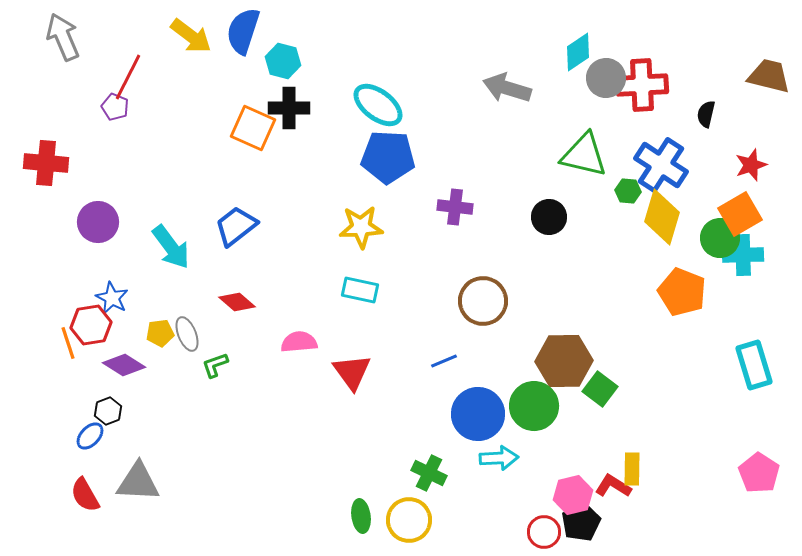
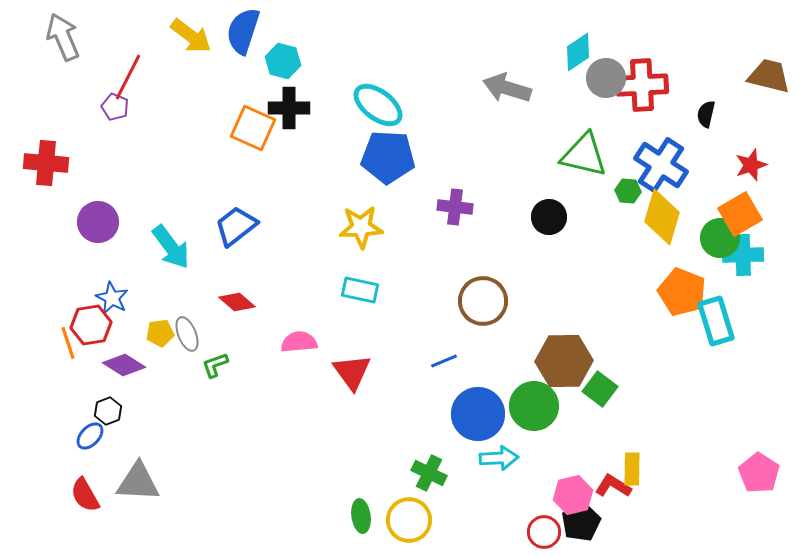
cyan rectangle at (754, 365): moved 38 px left, 44 px up
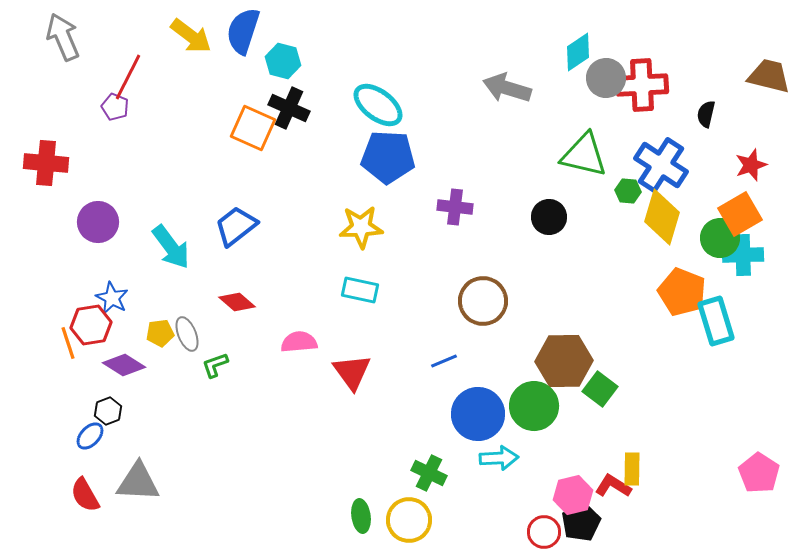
black cross at (289, 108): rotated 24 degrees clockwise
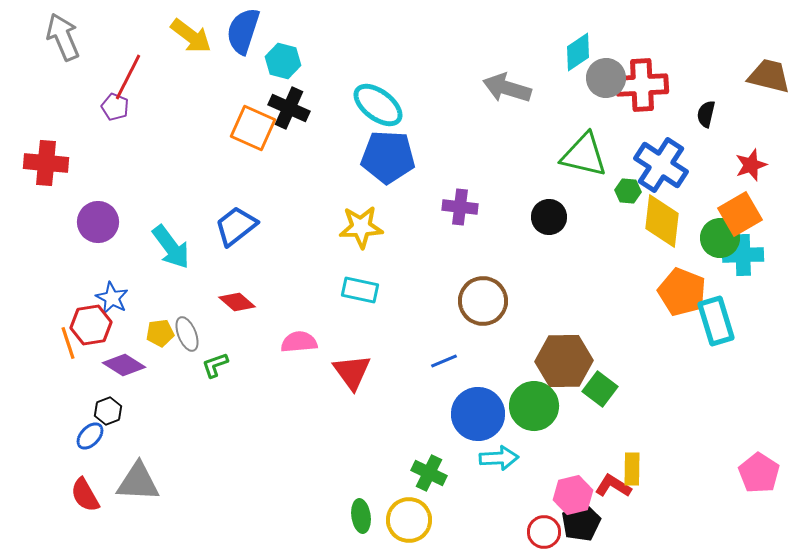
purple cross at (455, 207): moved 5 px right
yellow diamond at (662, 217): moved 4 px down; rotated 10 degrees counterclockwise
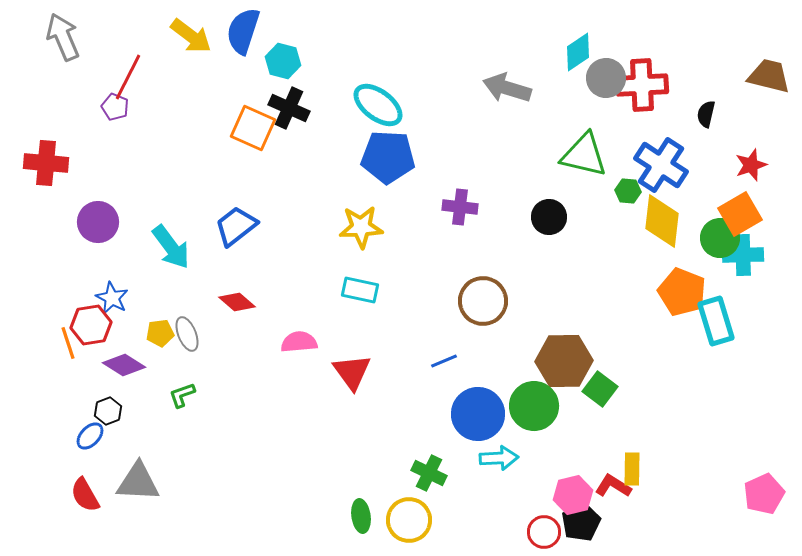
green L-shape at (215, 365): moved 33 px left, 30 px down
pink pentagon at (759, 473): moved 5 px right, 21 px down; rotated 15 degrees clockwise
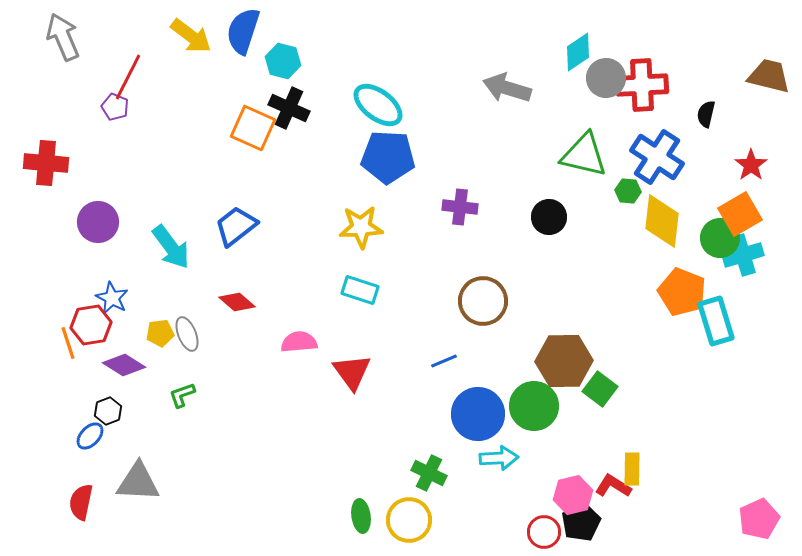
blue cross at (661, 165): moved 4 px left, 8 px up
red star at (751, 165): rotated 16 degrees counterclockwise
cyan cross at (743, 255): rotated 15 degrees counterclockwise
cyan rectangle at (360, 290): rotated 6 degrees clockwise
pink pentagon at (764, 494): moved 5 px left, 25 px down
red semicircle at (85, 495): moved 4 px left, 7 px down; rotated 42 degrees clockwise
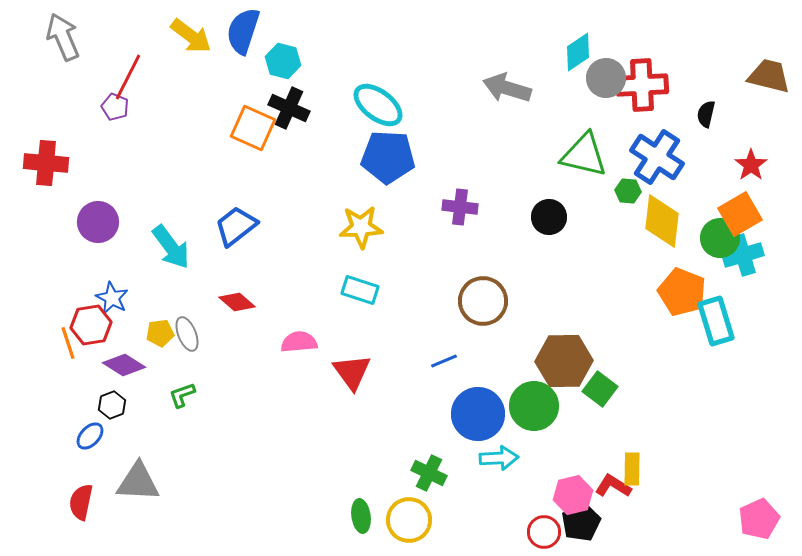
black hexagon at (108, 411): moved 4 px right, 6 px up
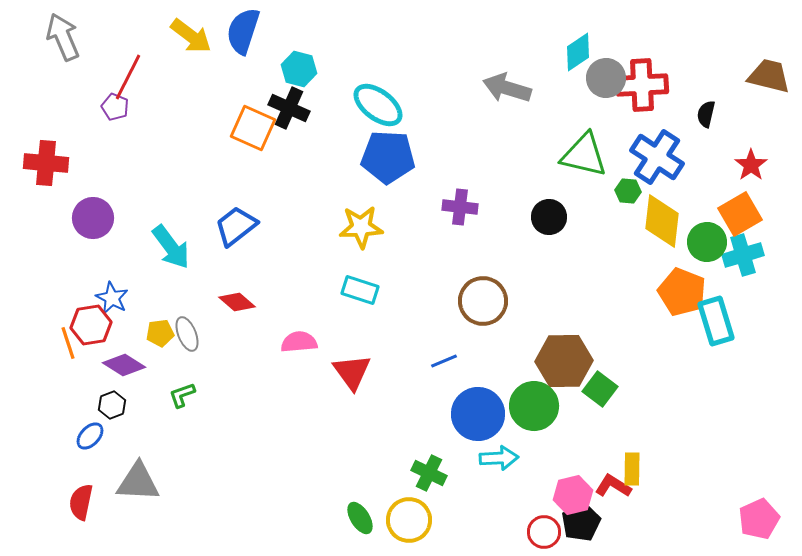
cyan hexagon at (283, 61): moved 16 px right, 8 px down
purple circle at (98, 222): moved 5 px left, 4 px up
green circle at (720, 238): moved 13 px left, 4 px down
green ellipse at (361, 516): moved 1 px left, 2 px down; rotated 24 degrees counterclockwise
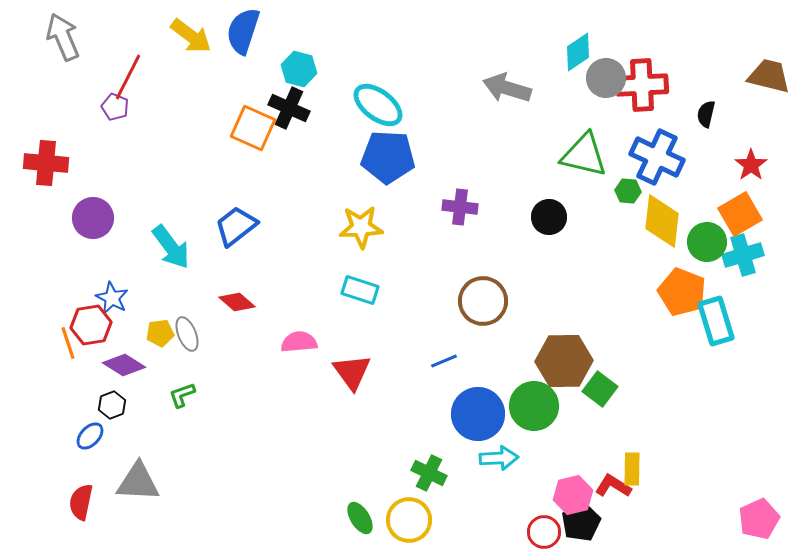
blue cross at (657, 157): rotated 8 degrees counterclockwise
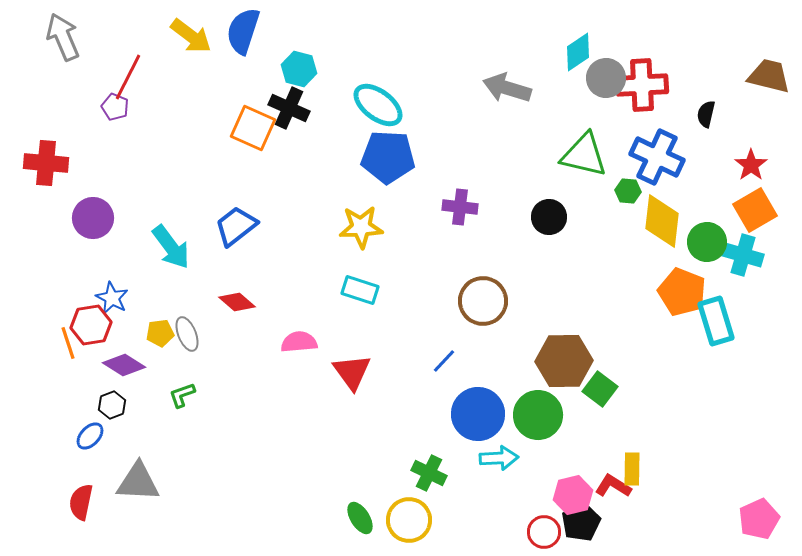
orange square at (740, 214): moved 15 px right, 4 px up
cyan cross at (743, 255): rotated 33 degrees clockwise
blue line at (444, 361): rotated 24 degrees counterclockwise
green circle at (534, 406): moved 4 px right, 9 px down
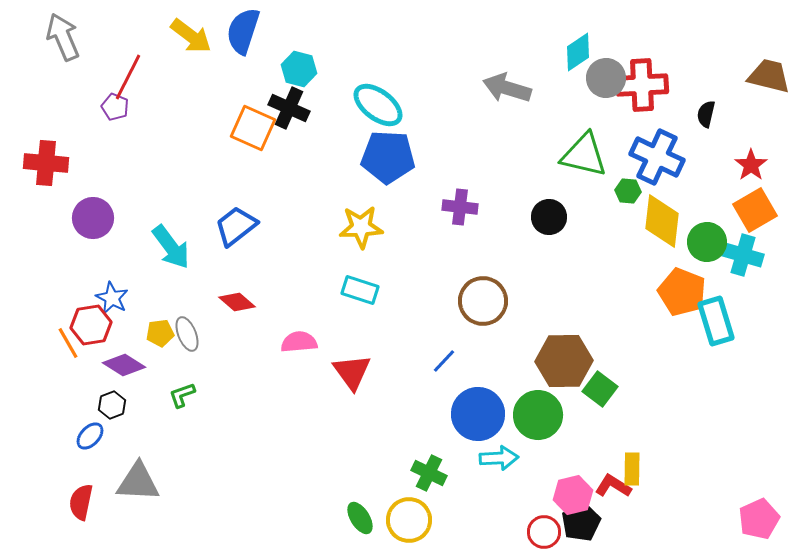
orange line at (68, 343): rotated 12 degrees counterclockwise
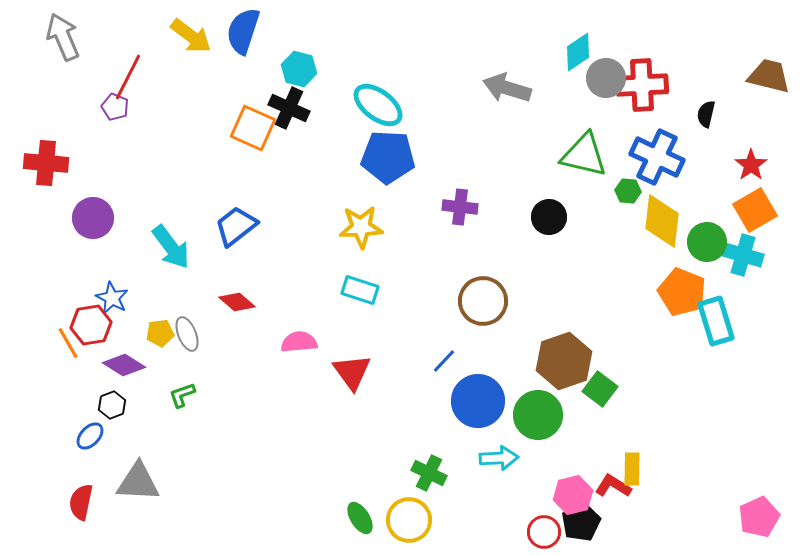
brown hexagon at (564, 361): rotated 18 degrees counterclockwise
blue circle at (478, 414): moved 13 px up
pink pentagon at (759, 519): moved 2 px up
